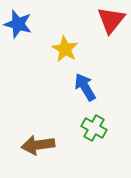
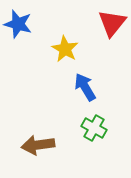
red triangle: moved 1 px right, 3 px down
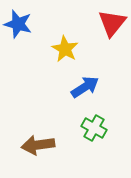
blue arrow: rotated 88 degrees clockwise
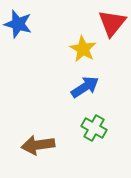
yellow star: moved 18 px right
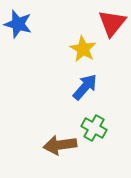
blue arrow: rotated 16 degrees counterclockwise
brown arrow: moved 22 px right
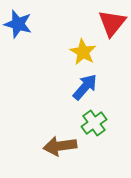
yellow star: moved 3 px down
green cross: moved 5 px up; rotated 25 degrees clockwise
brown arrow: moved 1 px down
